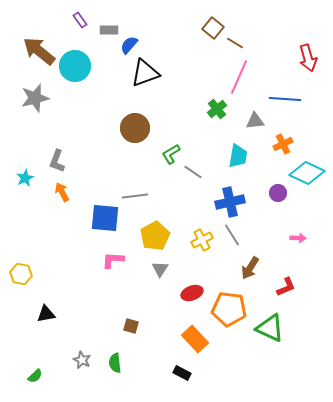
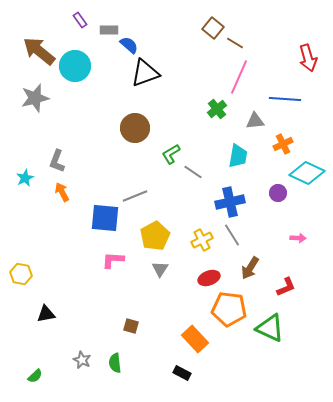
blue semicircle at (129, 45): rotated 90 degrees clockwise
gray line at (135, 196): rotated 15 degrees counterclockwise
red ellipse at (192, 293): moved 17 px right, 15 px up
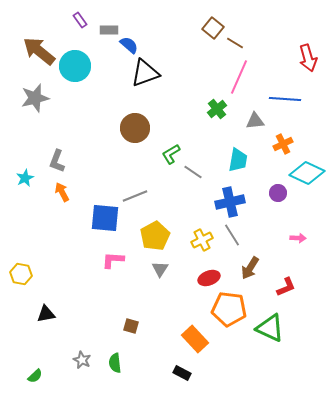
cyan trapezoid at (238, 156): moved 4 px down
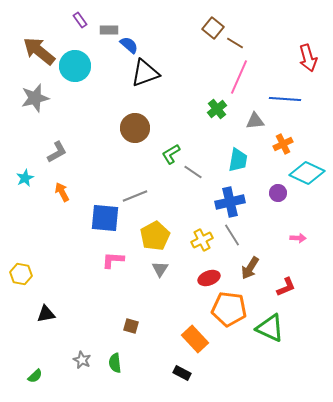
gray L-shape at (57, 161): moved 9 px up; rotated 140 degrees counterclockwise
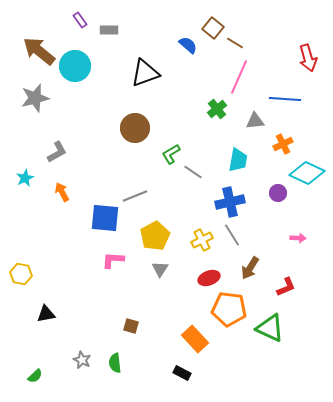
blue semicircle at (129, 45): moved 59 px right
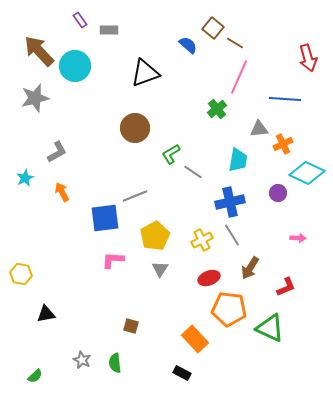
brown arrow at (39, 51): rotated 8 degrees clockwise
gray triangle at (255, 121): moved 4 px right, 8 px down
blue square at (105, 218): rotated 12 degrees counterclockwise
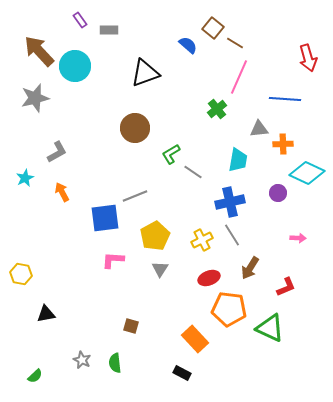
orange cross at (283, 144): rotated 24 degrees clockwise
